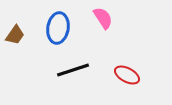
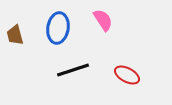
pink semicircle: moved 2 px down
brown trapezoid: rotated 130 degrees clockwise
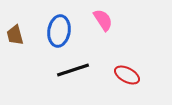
blue ellipse: moved 1 px right, 3 px down
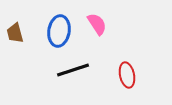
pink semicircle: moved 6 px left, 4 px down
brown trapezoid: moved 2 px up
red ellipse: rotated 50 degrees clockwise
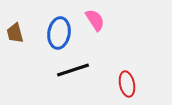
pink semicircle: moved 2 px left, 4 px up
blue ellipse: moved 2 px down
red ellipse: moved 9 px down
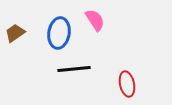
brown trapezoid: rotated 70 degrees clockwise
black line: moved 1 px right, 1 px up; rotated 12 degrees clockwise
